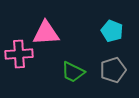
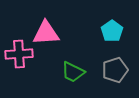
cyan pentagon: rotated 15 degrees clockwise
gray pentagon: moved 2 px right
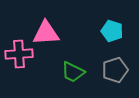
cyan pentagon: rotated 20 degrees counterclockwise
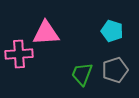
green trapezoid: moved 9 px right, 2 px down; rotated 85 degrees clockwise
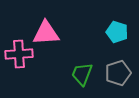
cyan pentagon: moved 5 px right, 1 px down
gray pentagon: moved 3 px right, 3 px down
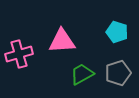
pink triangle: moved 16 px right, 8 px down
pink cross: rotated 12 degrees counterclockwise
green trapezoid: rotated 40 degrees clockwise
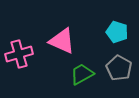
pink triangle: rotated 28 degrees clockwise
gray pentagon: moved 1 px right, 5 px up; rotated 25 degrees counterclockwise
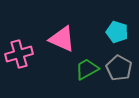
pink triangle: moved 2 px up
green trapezoid: moved 5 px right, 5 px up
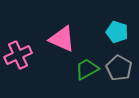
pink cross: moved 1 px left, 1 px down; rotated 8 degrees counterclockwise
